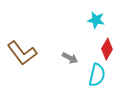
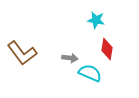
red diamond: rotated 20 degrees counterclockwise
gray arrow: rotated 21 degrees counterclockwise
cyan semicircle: moved 7 px left, 2 px up; rotated 80 degrees counterclockwise
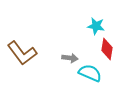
cyan star: moved 6 px down
